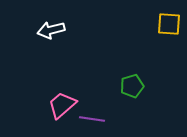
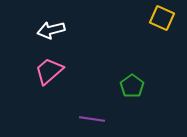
yellow square: moved 7 px left, 6 px up; rotated 20 degrees clockwise
green pentagon: rotated 20 degrees counterclockwise
pink trapezoid: moved 13 px left, 34 px up
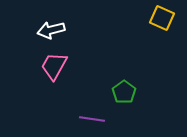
pink trapezoid: moved 5 px right, 5 px up; rotated 20 degrees counterclockwise
green pentagon: moved 8 px left, 6 px down
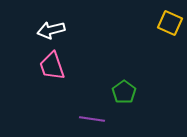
yellow square: moved 8 px right, 5 px down
pink trapezoid: moved 2 px left; rotated 48 degrees counterclockwise
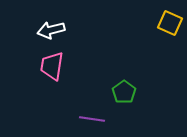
pink trapezoid: rotated 28 degrees clockwise
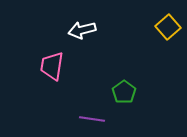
yellow square: moved 2 px left, 4 px down; rotated 25 degrees clockwise
white arrow: moved 31 px right
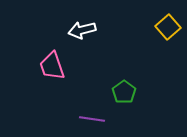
pink trapezoid: rotated 28 degrees counterclockwise
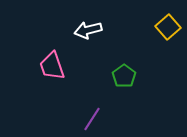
white arrow: moved 6 px right
green pentagon: moved 16 px up
purple line: rotated 65 degrees counterclockwise
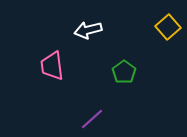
pink trapezoid: rotated 12 degrees clockwise
green pentagon: moved 4 px up
purple line: rotated 15 degrees clockwise
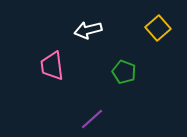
yellow square: moved 10 px left, 1 px down
green pentagon: rotated 15 degrees counterclockwise
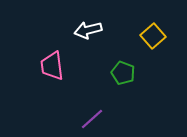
yellow square: moved 5 px left, 8 px down
green pentagon: moved 1 px left, 1 px down
